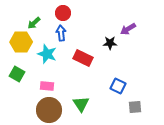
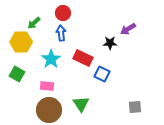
cyan star: moved 4 px right, 5 px down; rotated 18 degrees clockwise
blue square: moved 16 px left, 12 px up
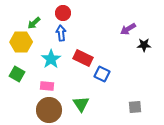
black star: moved 34 px right, 2 px down
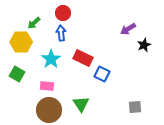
black star: rotated 24 degrees counterclockwise
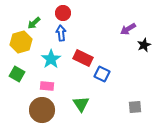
yellow hexagon: rotated 15 degrees counterclockwise
brown circle: moved 7 px left
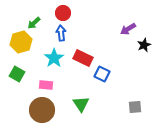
cyan star: moved 3 px right, 1 px up
pink rectangle: moved 1 px left, 1 px up
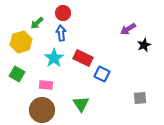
green arrow: moved 3 px right
gray square: moved 5 px right, 9 px up
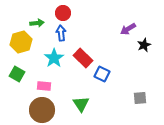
green arrow: rotated 144 degrees counterclockwise
red rectangle: rotated 18 degrees clockwise
pink rectangle: moved 2 px left, 1 px down
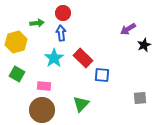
yellow hexagon: moved 5 px left
blue square: moved 1 px down; rotated 21 degrees counterclockwise
green triangle: rotated 18 degrees clockwise
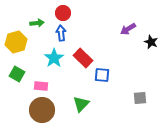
black star: moved 7 px right, 3 px up; rotated 24 degrees counterclockwise
pink rectangle: moved 3 px left
